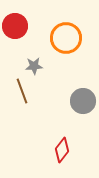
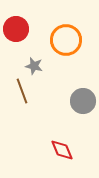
red circle: moved 1 px right, 3 px down
orange circle: moved 2 px down
gray star: rotated 18 degrees clockwise
red diamond: rotated 60 degrees counterclockwise
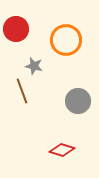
gray circle: moved 5 px left
red diamond: rotated 50 degrees counterclockwise
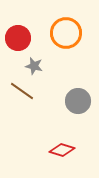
red circle: moved 2 px right, 9 px down
orange circle: moved 7 px up
brown line: rotated 35 degrees counterclockwise
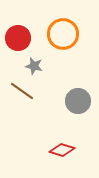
orange circle: moved 3 px left, 1 px down
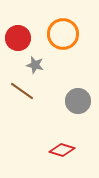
gray star: moved 1 px right, 1 px up
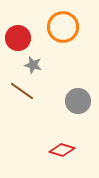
orange circle: moved 7 px up
gray star: moved 2 px left
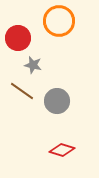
orange circle: moved 4 px left, 6 px up
gray circle: moved 21 px left
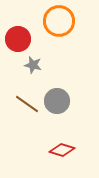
red circle: moved 1 px down
brown line: moved 5 px right, 13 px down
